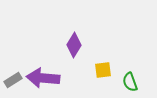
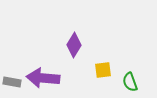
gray rectangle: moved 1 px left, 2 px down; rotated 42 degrees clockwise
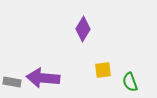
purple diamond: moved 9 px right, 16 px up
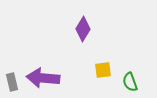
gray rectangle: rotated 66 degrees clockwise
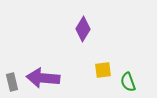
green semicircle: moved 2 px left
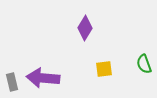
purple diamond: moved 2 px right, 1 px up
yellow square: moved 1 px right, 1 px up
green semicircle: moved 16 px right, 18 px up
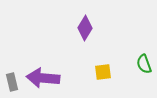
yellow square: moved 1 px left, 3 px down
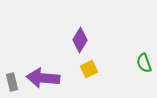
purple diamond: moved 5 px left, 12 px down
green semicircle: moved 1 px up
yellow square: moved 14 px left, 3 px up; rotated 18 degrees counterclockwise
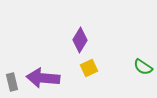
green semicircle: moved 1 px left, 4 px down; rotated 36 degrees counterclockwise
yellow square: moved 1 px up
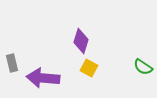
purple diamond: moved 1 px right, 1 px down; rotated 15 degrees counterclockwise
yellow square: rotated 36 degrees counterclockwise
gray rectangle: moved 19 px up
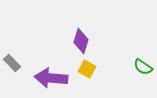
gray rectangle: rotated 30 degrees counterclockwise
yellow square: moved 2 px left, 1 px down
purple arrow: moved 8 px right
